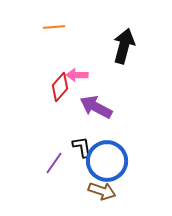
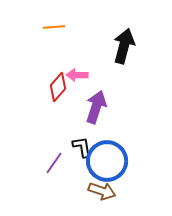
red diamond: moved 2 px left
purple arrow: rotated 80 degrees clockwise
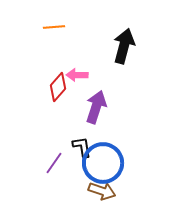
blue circle: moved 4 px left, 2 px down
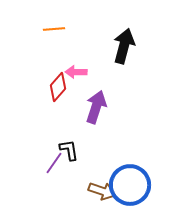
orange line: moved 2 px down
pink arrow: moved 1 px left, 3 px up
black L-shape: moved 13 px left, 3 px down
blue circle: moved 27 px right, 22 px down
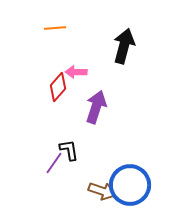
orange line: moved 1 px right, 1 px up
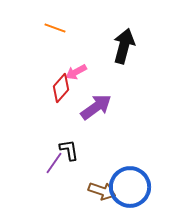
orange line: rotated 25 degrees clockwise
pink arrow: rotated 30 degrees counterclockwise
red diamond: moved 3 px right, 1 px down
purple arrow: rotated 36 degrees clockwise
blue circle: moved 2 px down
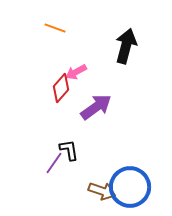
black arrow: moved 2 px right
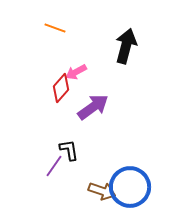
purple arrow: moved 3 px left
purple line: moved 3 px down
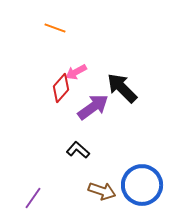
black arrow: moved 4 px left, 42 px down; rotated 60 degrees counterclockwise
black L-shape: moved 9 px right; rotated 40 degrees counterclockwise
purple line: moved 21 px left, 32 px down
blue circle: moved 12 px right, 2 px up
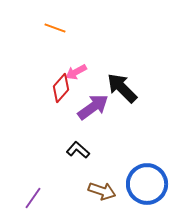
blue circle: moved 5 px right, 1 px up
